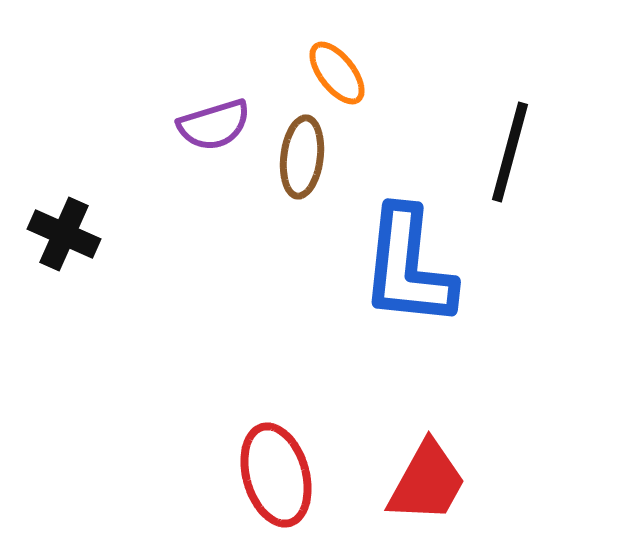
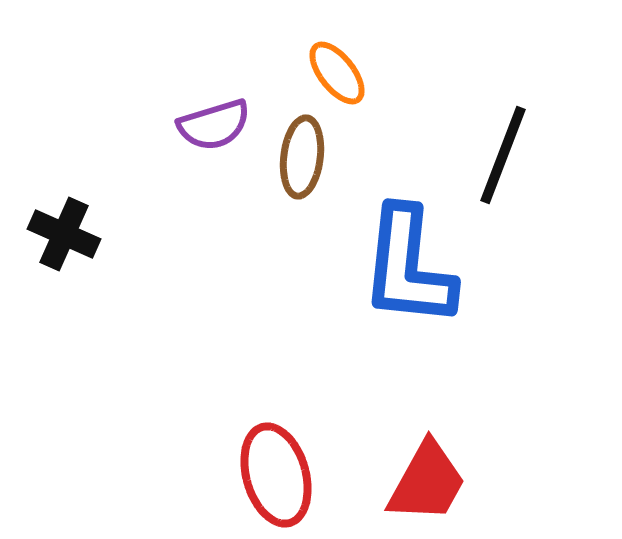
black line: moved 7 px left, 3 px down; rotated 6 degrees clockwise
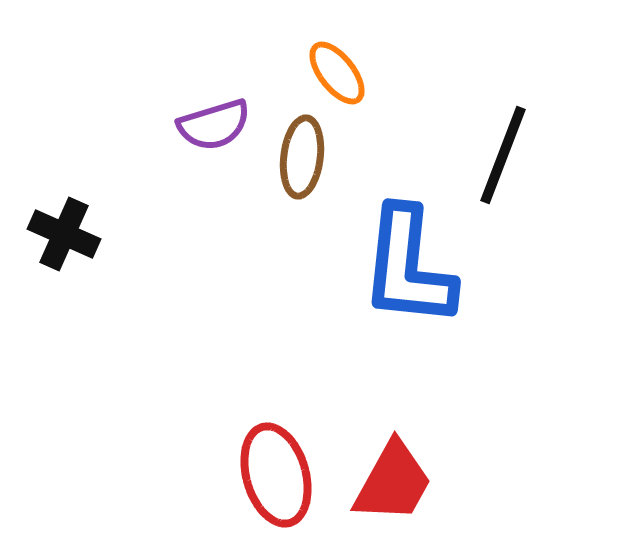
red trapezoid: moved 34 px left
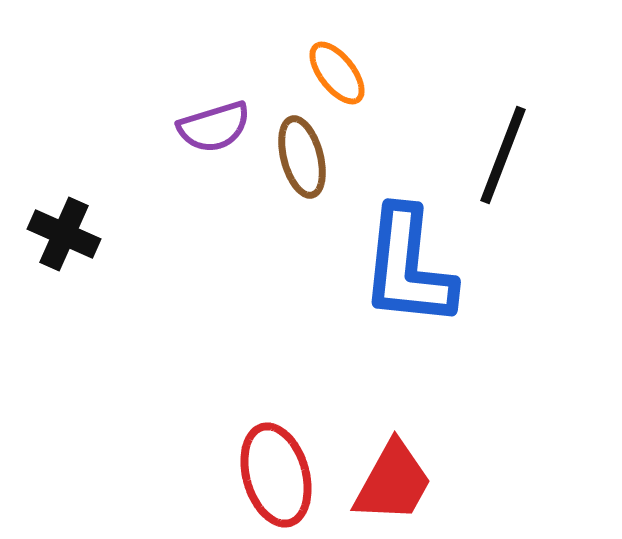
purple semicircle: moved 2 px down
brown ellipse: rotated 22 degrees counterclockwise
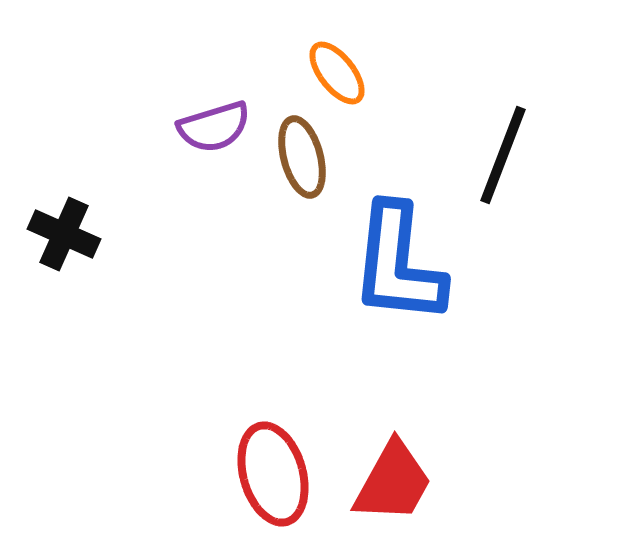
blue L-shape: moved 10 px left, 3 px up
red ellipse: moved 3 px left, 1 px up
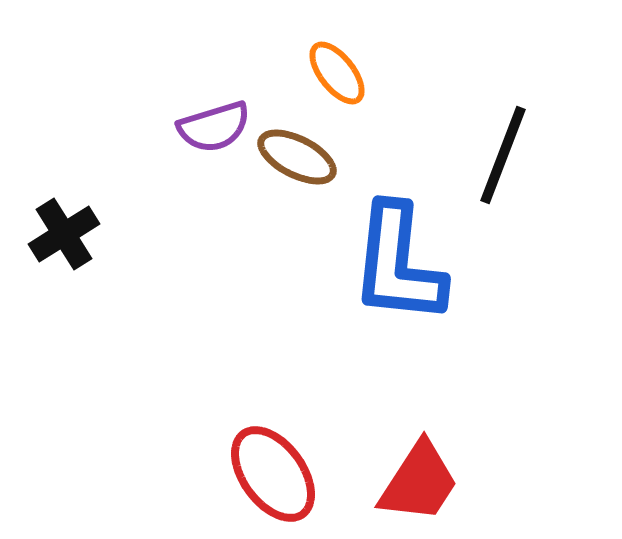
brown ellipse: moved 5 px left; rotated 48 degrees counterclockwise
black cross: rotated 34 degrees clockwise
red ellipse: rotated 20 degrees counterclockwise
red trapezoid: moved 26 px right; rotated 4 degrees clockwise
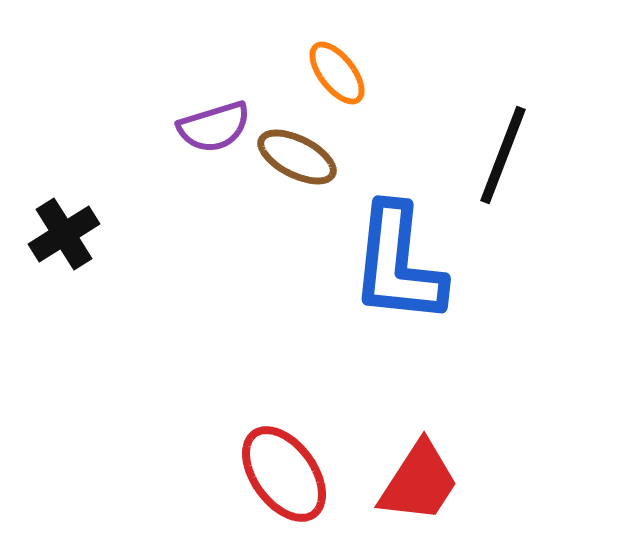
red ellipse: moved 11 px right
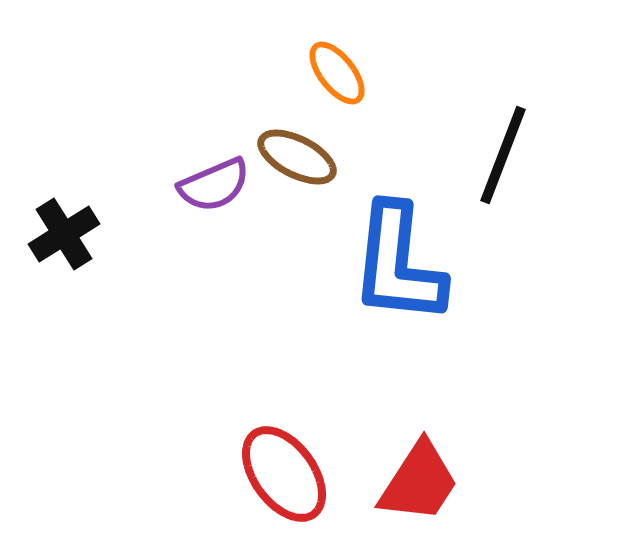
purple semicircle: moved 58 px down; rotated 6 degrees counterclockwise
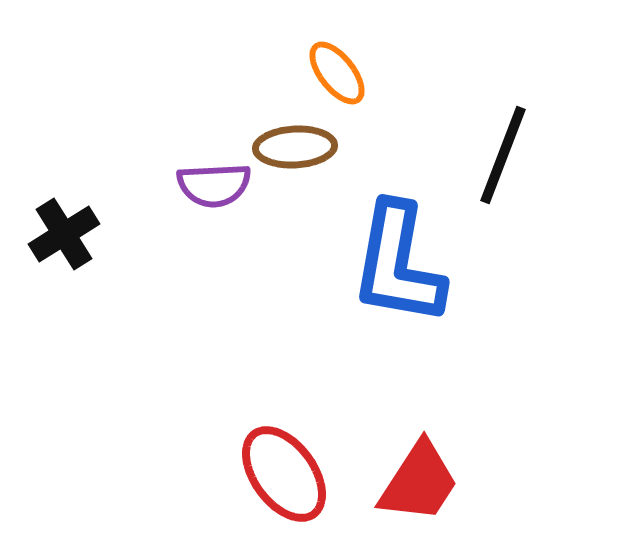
brown ellipse: moved 2 px left, 10 px up; rotated 30 degrees counterclockwise
purple semicircle: rotated 20 degrees clockwise
blue L-shape: rotated 4 degrees clockwise
